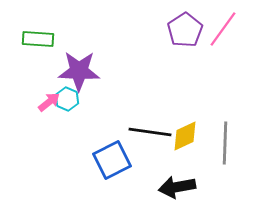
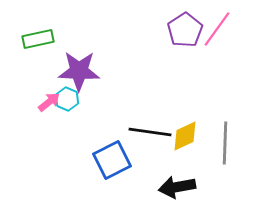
pink line: moved 6 px left
green rectangle: rotated 16 degrees counterclockwise
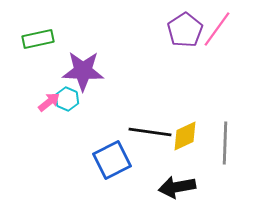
purple star: moved 4 px right
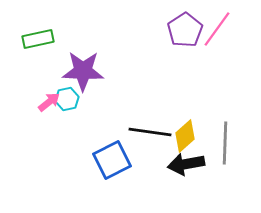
cyan hexagon: rotated 25 degrees clockwise
yellow diamond: rotated 16 degrees counterclockwise
black arrow: moved 9 px right, 23 px up
